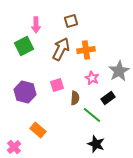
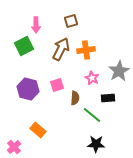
purple hexagon: moved 3 px right, 3 px up
black rectangle: rotated 32 degrees clockwise
black star: rotated 18 degrees counterclockwise
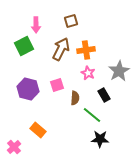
pink star: moved 4 px left, 5 px up
black rectangle: moved 4 px left, 3 px up; rotated 64 degrees clockwise
black star: moved 4 px right, 5 px up
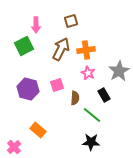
black star: moved 9 px left, 3 px down
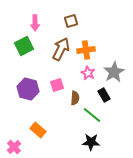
pink arrow: moved 1 px left, 2 px up
gray star: moved 5 px left, 1 px down
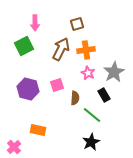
brown square: moved 6 px right, 3 px down
orange rectangle: rotated 28 degrees counterclockwise
black star: rotated 30 degrees counterclockwise
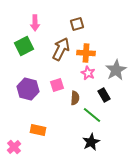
orange cross: moved 3 px down; rotated 12 degrees clockwise
gray star: moved 2 px right, 2 px up
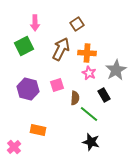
brown square: rotated 16 degrees counterclockwise
orange cross: moved 1 px right
pink star: moved 1 px right
green line: moved 3 px left, 1 px up
black star: rotated 30 degrees counterclockwise
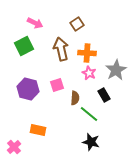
pink arrow: rotated 63 degrees counterclockwise
brown arrow: rotated 40 degrees counterclockwise
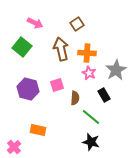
green square: moved 2 px left, 1 px down; rotated 24 degrees counterclockwise
green line: moved 2 px right, 3 px down
